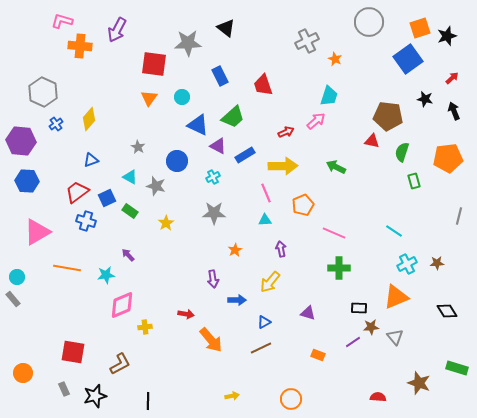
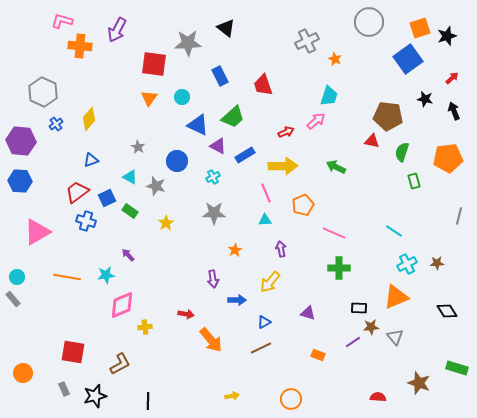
blue hexagon at (27, 181): moved 7 px left
orange line at (67, 268): moved 9 px down
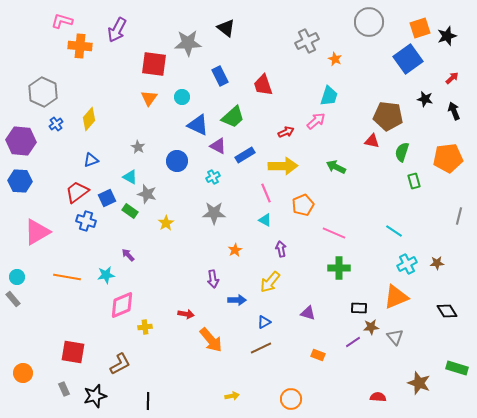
gray star at (156, 186): moved 9 px left, 8 px down
cyan triangle at (265, 220): rotated 32 degrees clockwise
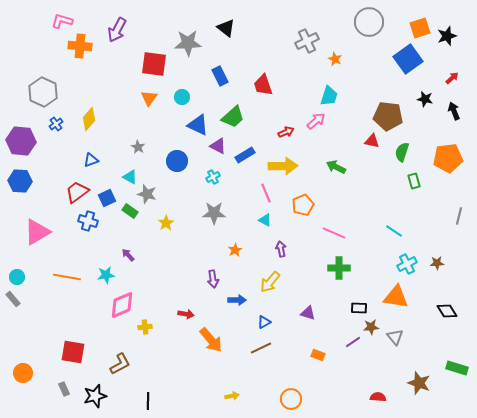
blue cross at (86, 221): moved 2 px right
orange triangle at (396, 297): rotated 32 degrees clockwise
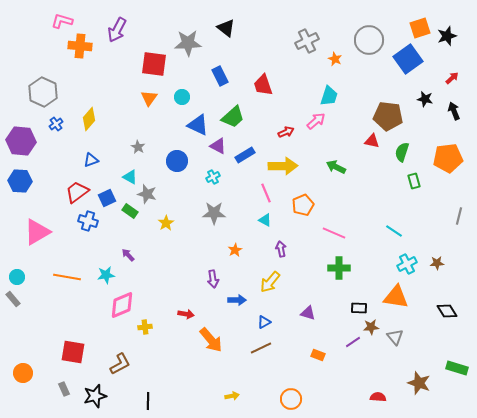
gray circle at (369, 22): moved 18 px down
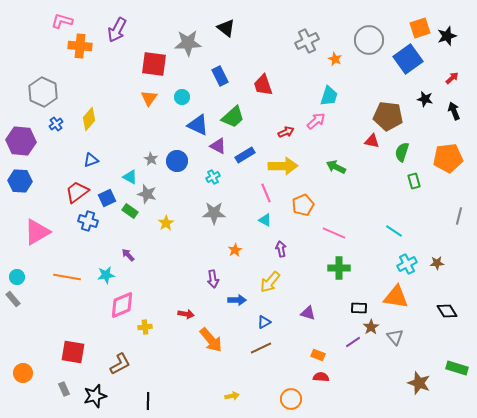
gray star at (138, 147): moved 13 px right, 12 px down
brown star at (371, 327): rotated 28 degrees counterclockwise
red semicircle at (378, 397): moved 57 px left, 20 px up
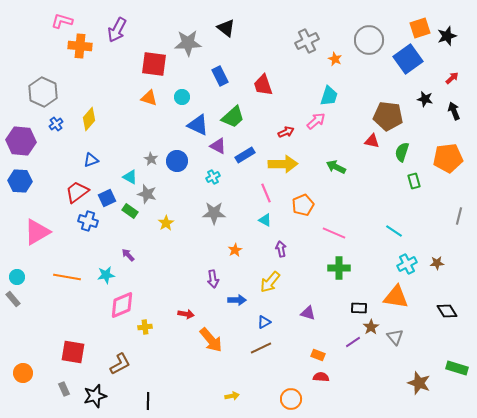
orange triangle at (149, 98): rotated 48 degrees counterclockwise
yellow arrow at (283, 166): moved 2 px up
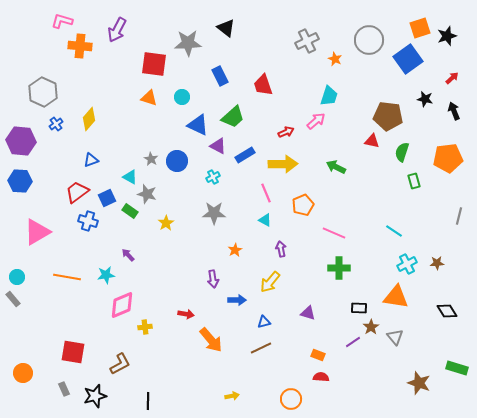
blue triangle at (264, 322): rotated 16 degrees clockwise
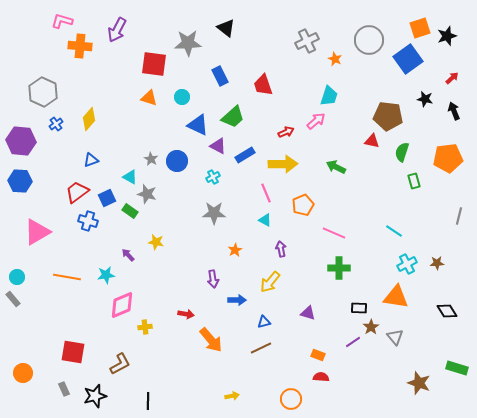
yellow star at (166, 223): moved 10 px left, 19 px down; rotated 28 degrees counterclockwise
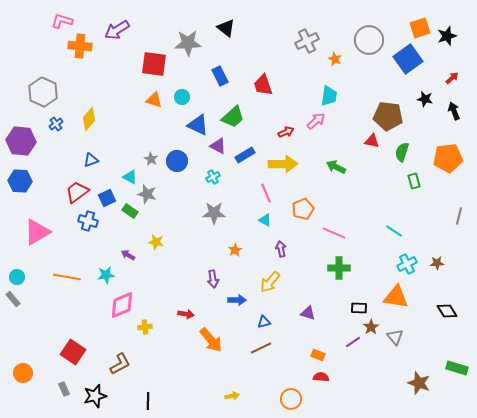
purple arrow at (117, 30): rotated 30 degrees clockwise
cyan trapezoid at (329, 96): rotated 10 degrees counterclockwise
orange triangle at (149, 98): moved 5 px right, 2 px down
orange pentagon at (303, 205): moved 4 px down
purple arrow at (128, 255): rotated 16 degrees counterclockwise
red square at (73, 352): rotated 25 degrees clockwise
